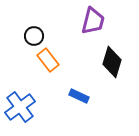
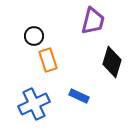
orange rectangle: rotated 20 degrees clockwise
blue cross: moved 14 px right, 3 px up; rotated 12 degrees clockwise
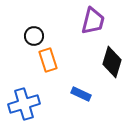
blue rectangle: moved 2 px right, 2 px up
blue cross: moved 10 px left; rotated 8 degrees clockwise
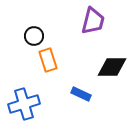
black diamond: moved 5 px down; rotated 72 degrees clockwise
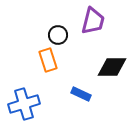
black circle: moved 24 px right, 1 px up
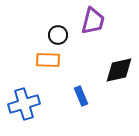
orange rectangle: rotated 70 degrees counterclockwise
black diamond: moved 7 px right, 3 px down; rotated 12 degrees counterclockwise
blue rectangle: moved 2 px down; rotated 42 degrees clockwise
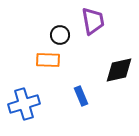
purple trapezoid: rotated 24 degrees counterclockwise
black circle: moved 2 px right
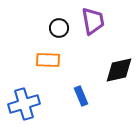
black circle: moved 1 px left, 7 px up
